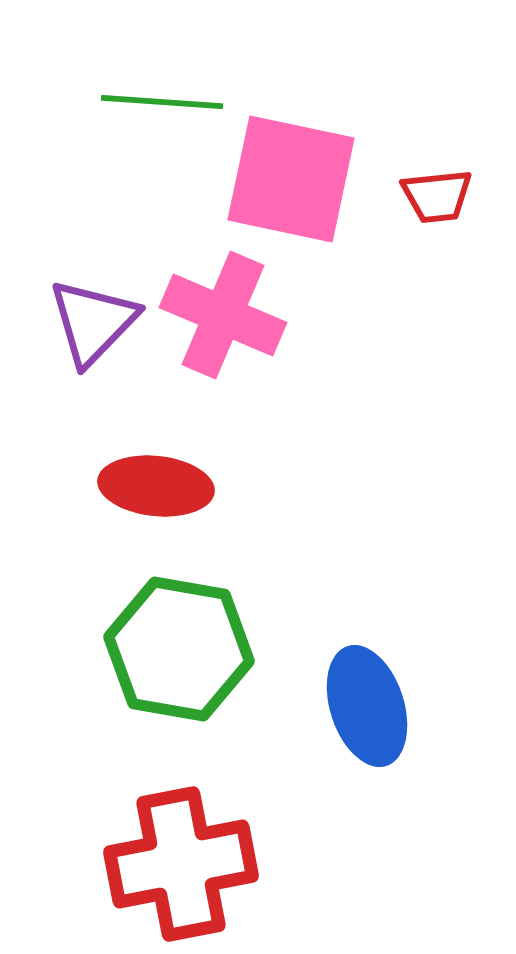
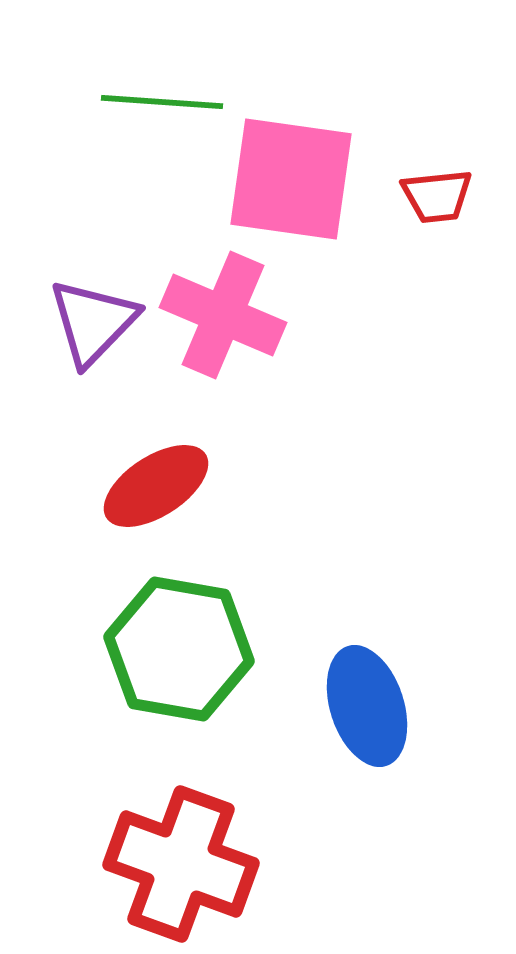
pink square: rotated 4 degrees counterclockwise
red ellipse: rotated 39 degrees counterclockwise
red cross: rotated 31 degrees clockwise
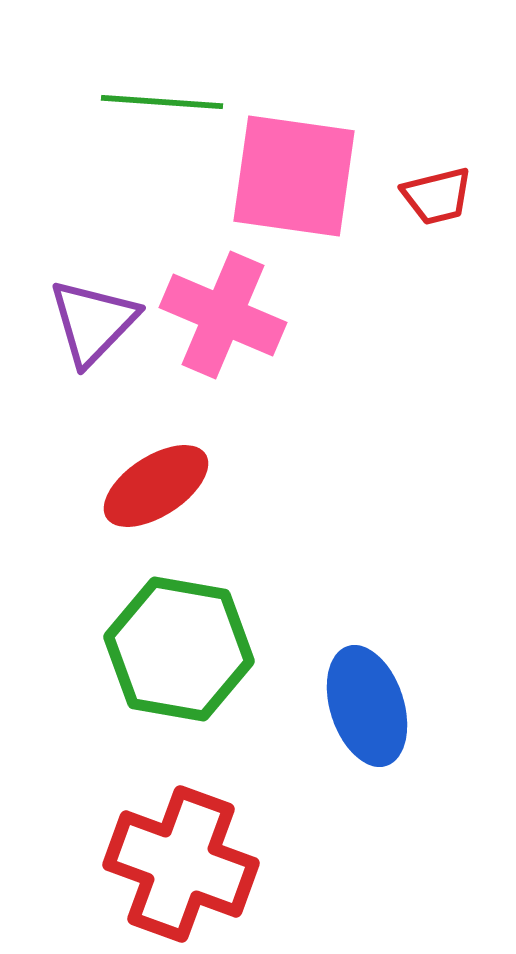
pink square: moved 3 px right, 3 px up
red trapezoid: rotated 8 degrees counterclockwise
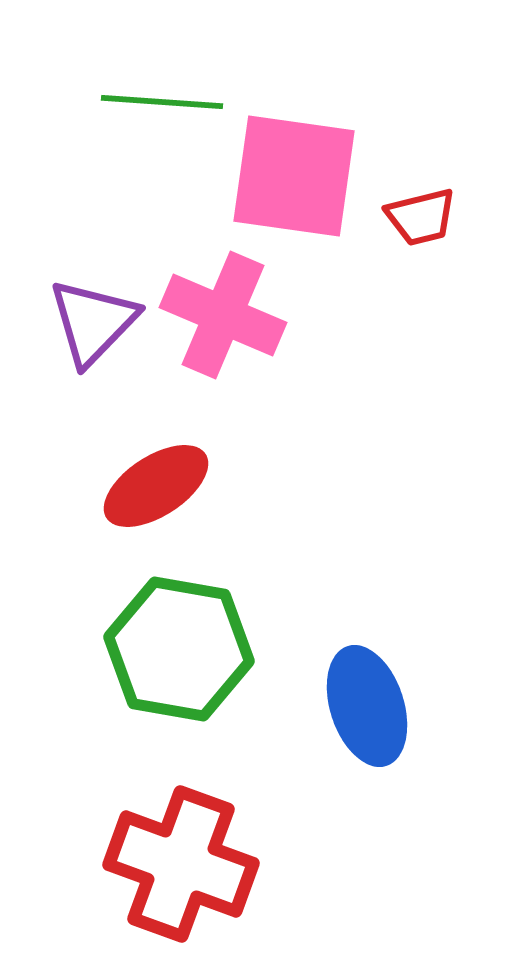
red trapezoid: moved 16 px left, 21 px down
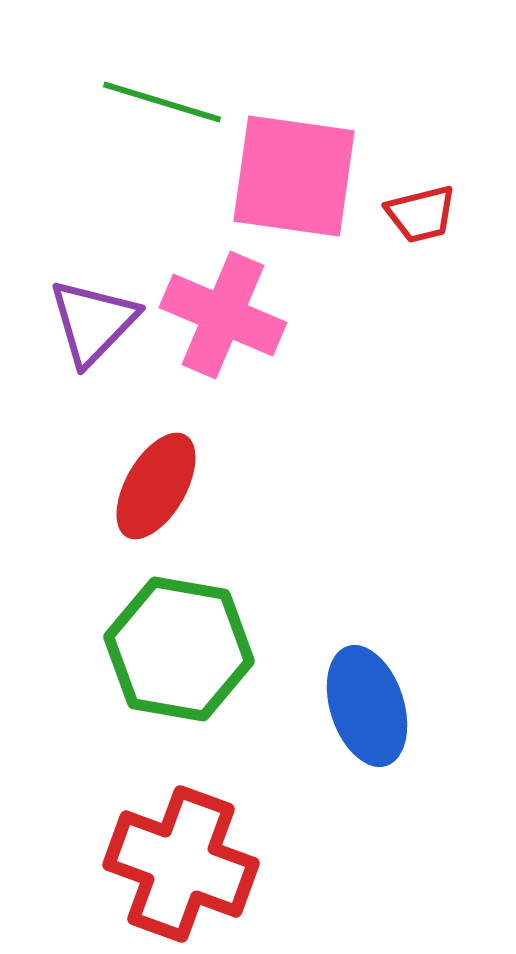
green line: rotated 13 degrees clockwise
red trapezoid: moved 3 px up
red ellipse: rotated 27 degrees counterclockwise
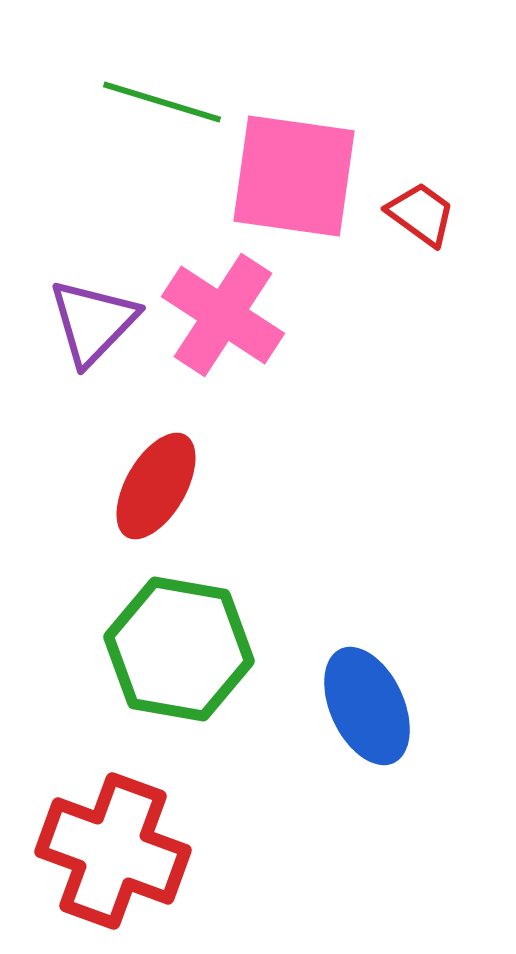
red trapezoid: rotated 130 degrees counterclockwise
pink cross: rotated 10 degrees clockwise
blue ellipse: rotated 7 degrees counterclockwise
red cross: moved 68 px left, 13 px up
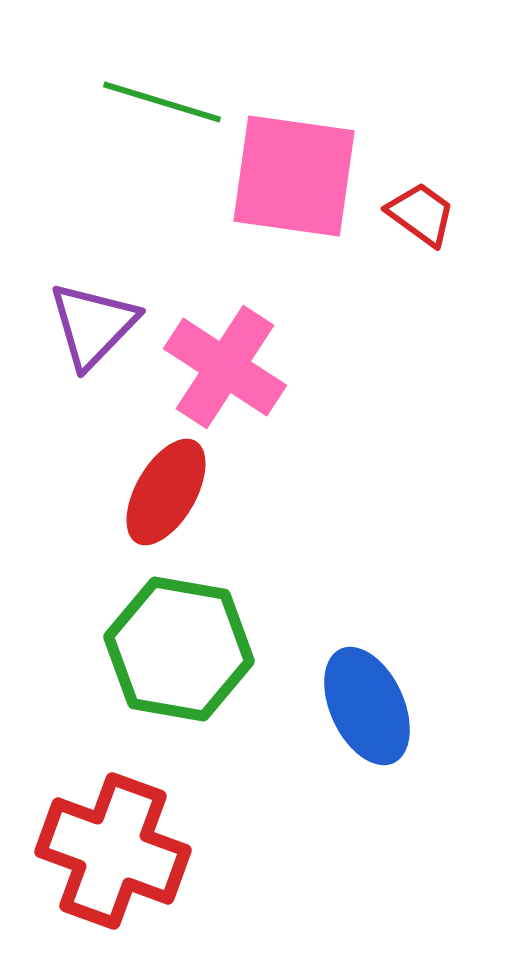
pink cross: moved 2 px right, 52 px down
purple triangle: moved 3 px down
red ellipse: moved 10 px right, 6 px down
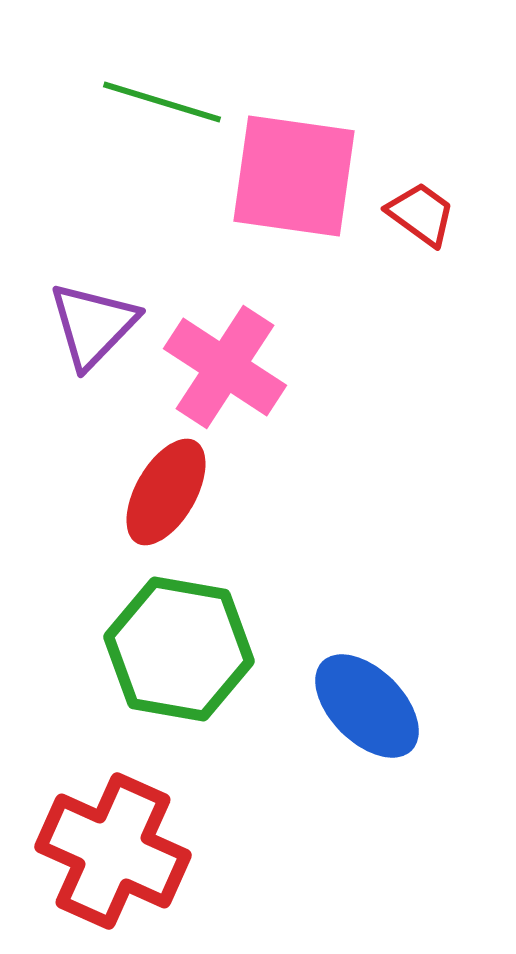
blue ellipse: rotated 20 degrees counterclockwise
red cross: rotated 4 degrees clockwise
